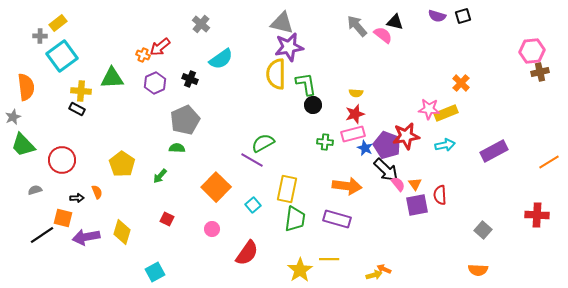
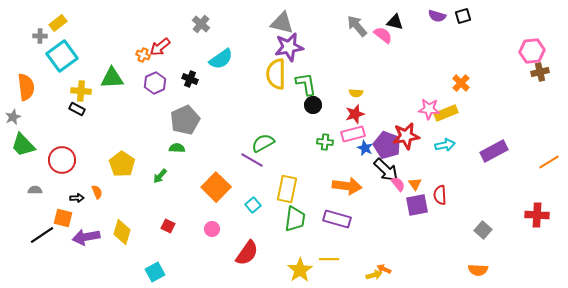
gray semicircle at (35, 190): rotated 16 degrees clockwise
red square at (167, 219): moved 1 px right, 7 px down
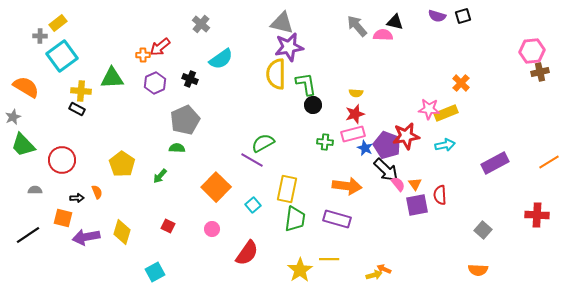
pink semicircle at (383, 35): rotated 36 degrees counterclockwise
orange cross at (143, 55): rotated 24 degrees counterclockwise
orange semicircle at (26, 87): rotated 52 degrees counterclockwise
purple rectangle at (494, 151): moved 1 px right, 12 px down
black line at (42, 235): moved 14 px left
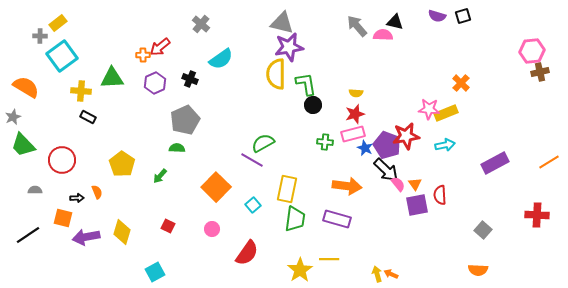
black rectangle at (77, 109): moved 11 px right, 8 px down
orange arrow at (384, 269): moved 7 px right, 5 px down
yellow arrow at (374, 275): moved 3 px right, 1 px up; rotated 91 degrees counterclockwise
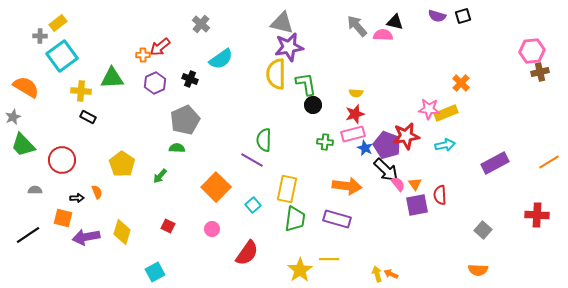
green semicircle at (263, 143): moved 1 px right, 3 px up; rotated 60 degrees counterclockwise
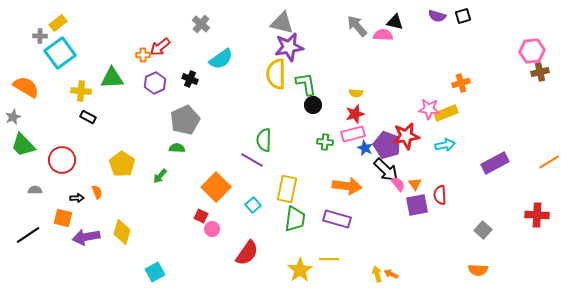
cyan square at (62, 56): moved 2 px left, 3 px up
orange cross at (461, 83): rotated 30 degrees clockwise
red square at (168, 226): moved 33 px right, 10 px up
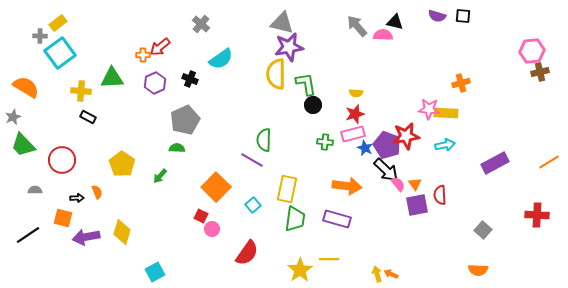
black square at (463, 16): rotated 21 degrees clockwise
yellow rectangle at (446, 113): rotated 25 degrees clockwise
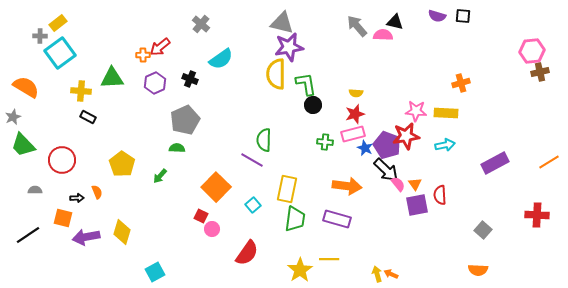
pink star at (429, 109): moved 13 px left, 2 px down
